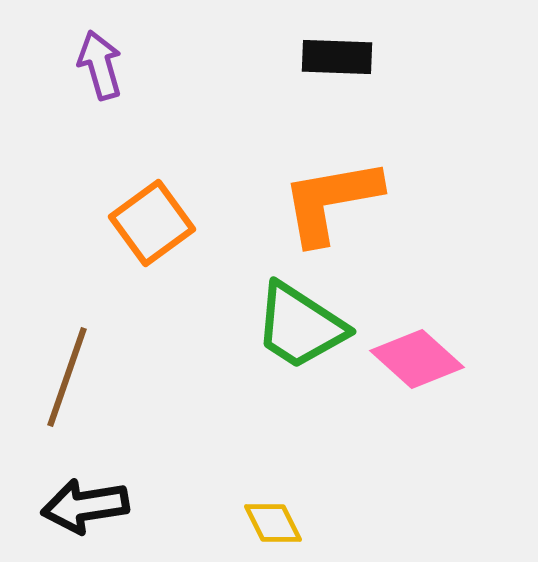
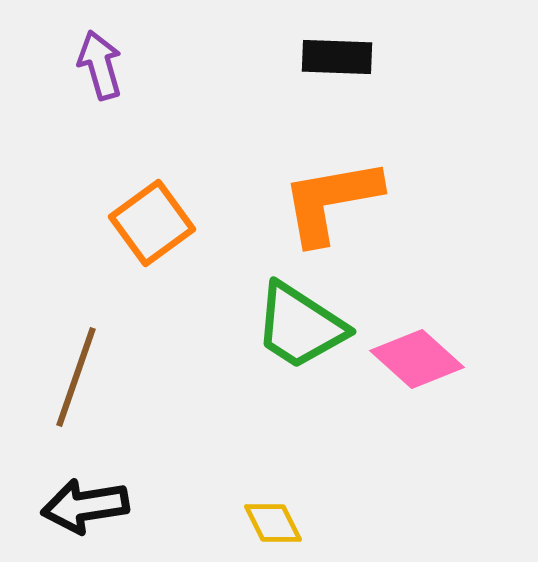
brown line: moved 9 px right
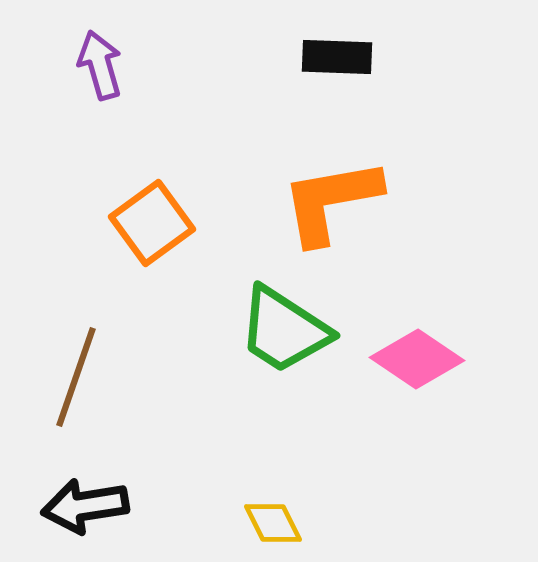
green trapezoid: moved 16 px left, 4 px down
pink diamond: rotated 8 degrees counterclockwise
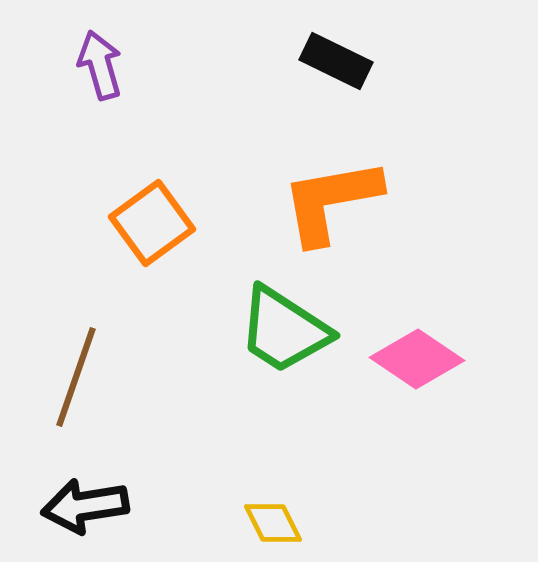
black rectangle: moved 1 px left, 4 px down; rotated 24 degrees clockwise
